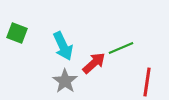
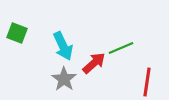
gray star: moved 1 px left, 2 px up
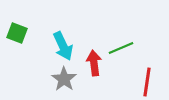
red arrow: rotated 55 degrees counterclockwise
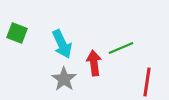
cyan arrow: moved 1 px left, 2 px up
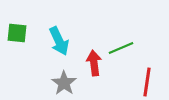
green square: rotated 15 degrees counterclockwise
cyan arrow: moved 3 px left, 3 px up
gray star: moved 4 px down
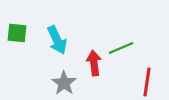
cyan arrow: moved 2 px left, 1 px up
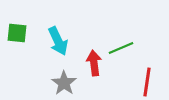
cyan arrow: moved 1 px right, 1 px down
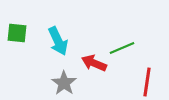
green line: moved 1 px right
red arrow: rotated 60 degrees counterclockwise
